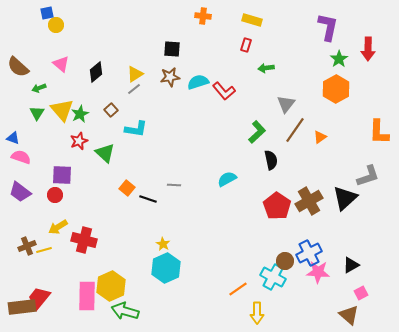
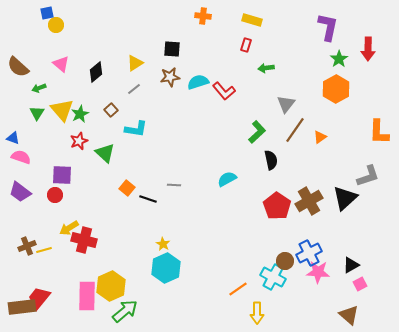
yellow triangle at (135, 74): moved 11 px up
yellow arrow at (58, 227): moved 11 px right, 1 px down
pink square at (361, 293): moved 1 px left, 9 px up
green arrow at (125, 311): rotated 124 degrees clockwise
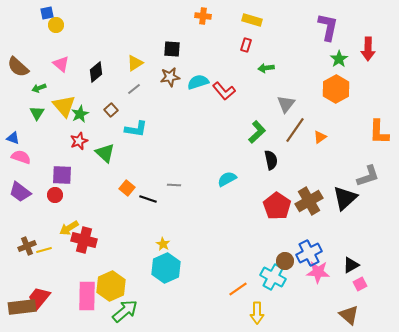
yellow triangle at (62, 110): moved 2 px right, 4 px up
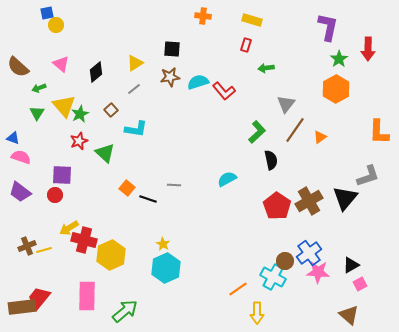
black triangle at (345, 198): rotated 8 degrees counterclockwise
blue cross at (309, 253): rotated 10 degrees counterclockwise
yellow hexagon at (111, 286): moved 31 px up
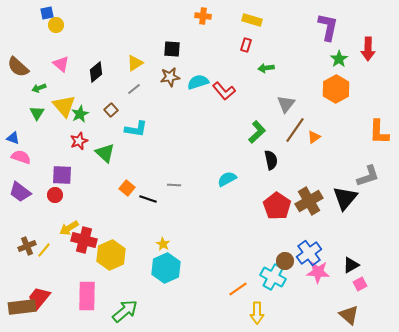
orange triangle at (320, 137): moved 6 px left
yellow line at (44, 250): rotated 35 degrees counterclockwise
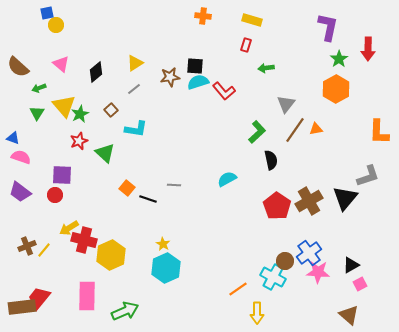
black square at (172, 49): moved 23 px right, 17 px down
orange triangle at (314, 137): moved 2 px right, 8 px up; rotated 24 degrees clockwise
green arrow at (125, 311): rotated 16 degrees clockwise
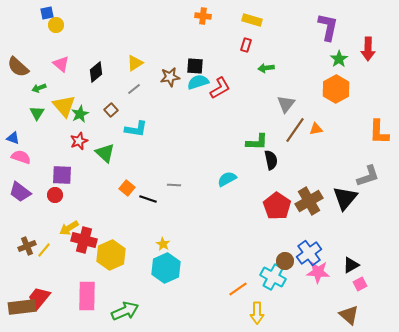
red L-shape at (224, 91): moved 4 px left, 3 px up; rotated 80 degrees counterclockwise
green L-shape at (257, 132): moved 10 px down; rotated 45 degrees clockwise
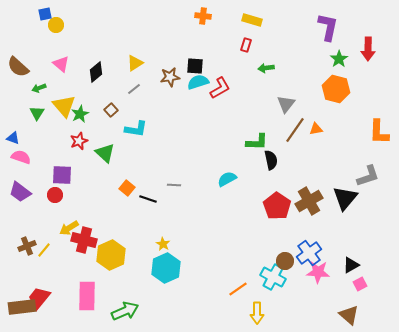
blue square at (47, 13): moved 2 px left, 1 px down
orange hexagon at (336, 89): rotated 16 degrees counterclockwise
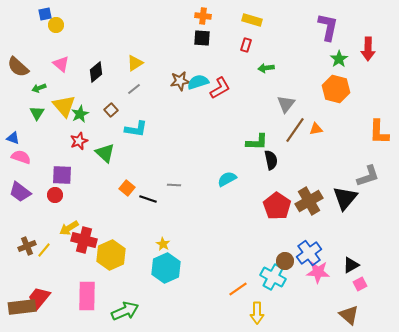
black square at (195, 66): moved 7 px right, 28 px up
brown star at (170, 77): moved 10 px right, 4 px down
